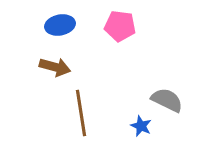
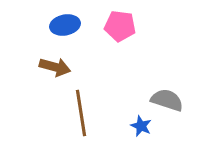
blue ellipse: moved 5 px right
gray semicircle: rotated 8 degrees counterclockwise
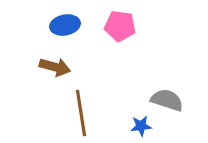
blue star: rotated 30 degrees counterclockwise
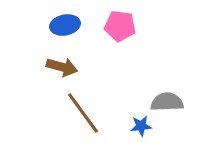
brown arrow: moved 7 px right
gray semicircle: moved 2 px down; rotated 20 degrees counterclockwise
brown line: moved 2 px right; rotated 27 degrees counterclockwise
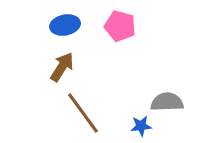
pink pentagon: rotated 8 degrees clockwise
brown arrow: rotated 72 degrees counterclockwise
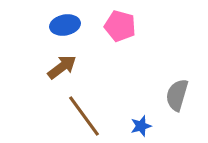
brown arrow: rotated 20 degrees clockwise
gray semicircle: moved 10 px right, 7 px up; rotated 72 degrees counterclockwise
brown line: moved 1 px right, 3 px down
blue star: rotated 10 degrees counterclockwise
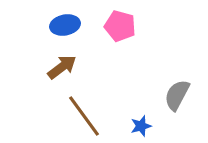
gray semicircle: rotated 12 degrees clockwise
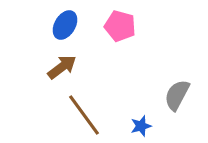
blue ellipse: rotated 48 degrees counterclockwise
brown line: moved 1 px up
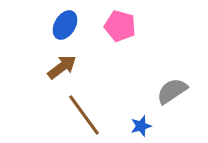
gray semicircle: moved 5 px left, 4 px up; rotated 28 degrees clockwise
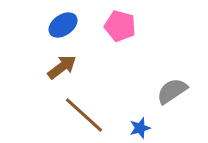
blue ellipse: moved 2 px left; rotated 24 degrees clockwise
brown line: rotated 12 degrees counterclockwise
blue star: moved 1 px left, 2 px down
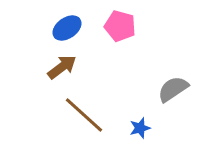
blue ellipse: moved 4 px right, 3 px down
gray semicircle: moved 1 px right, 2 px up
